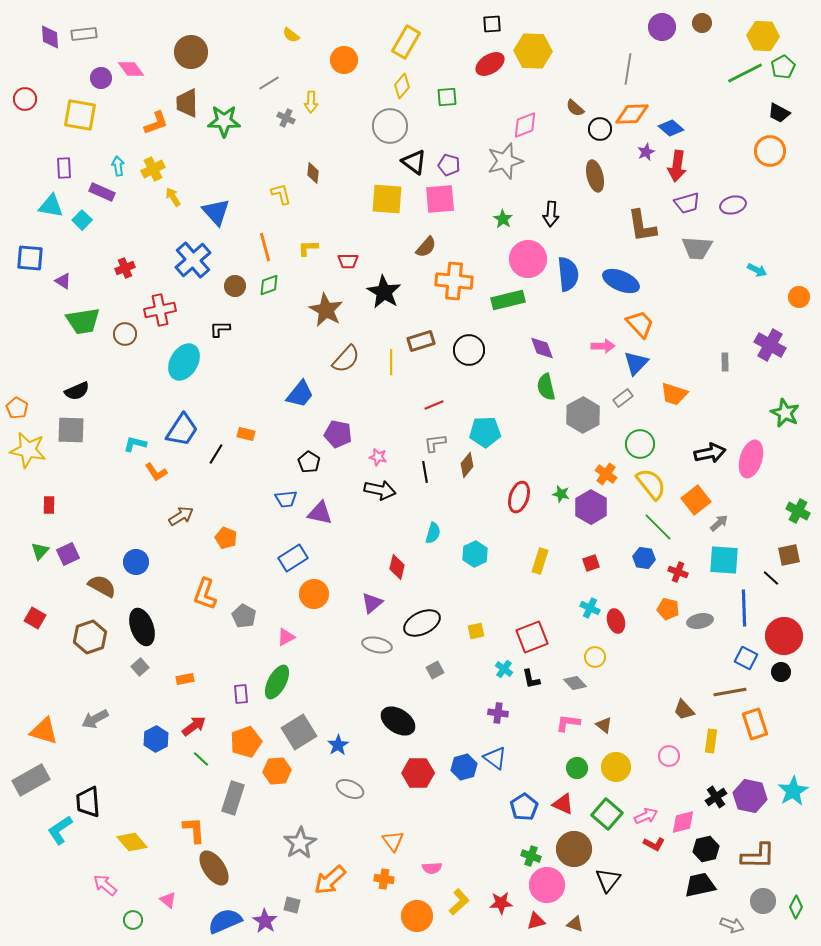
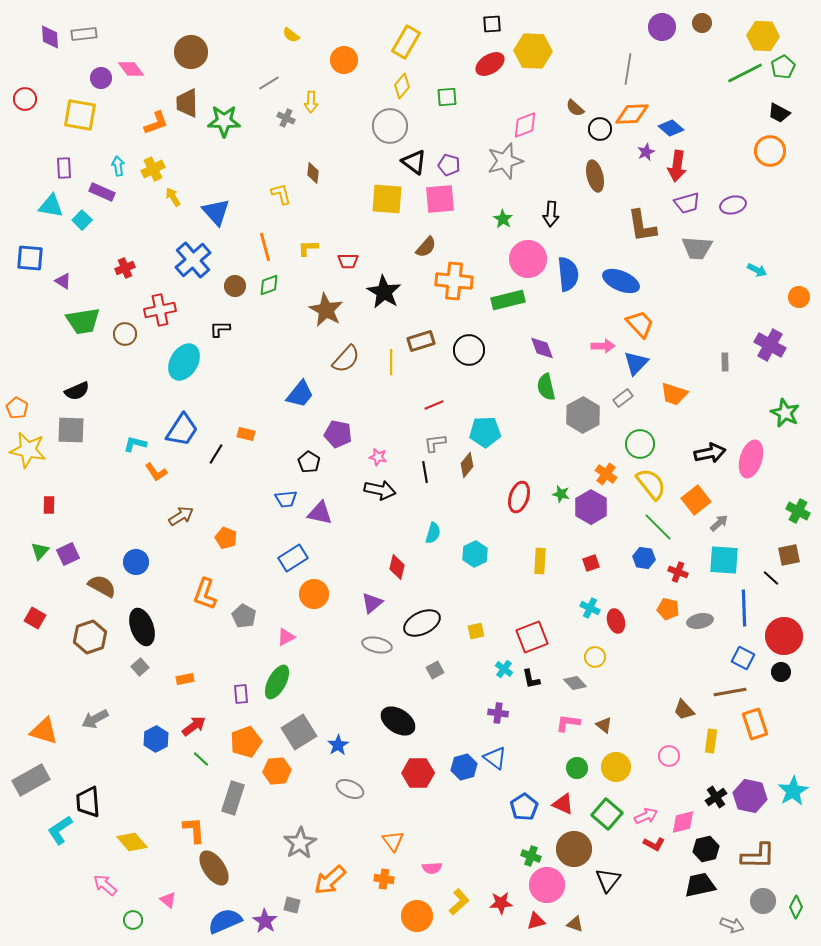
yellow rectangle at (540, 561): rotated 15 degrees counterclockwise
blue square at (746, 658): moved 3 px left
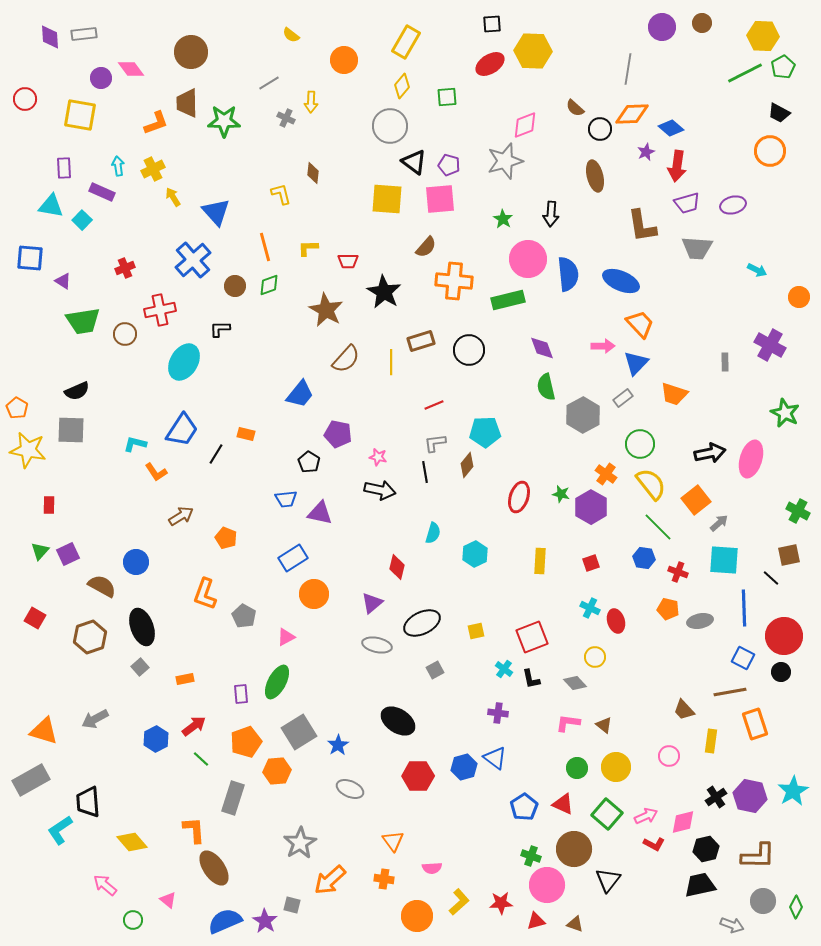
red hexagon at (418, 773): moved 3 px down
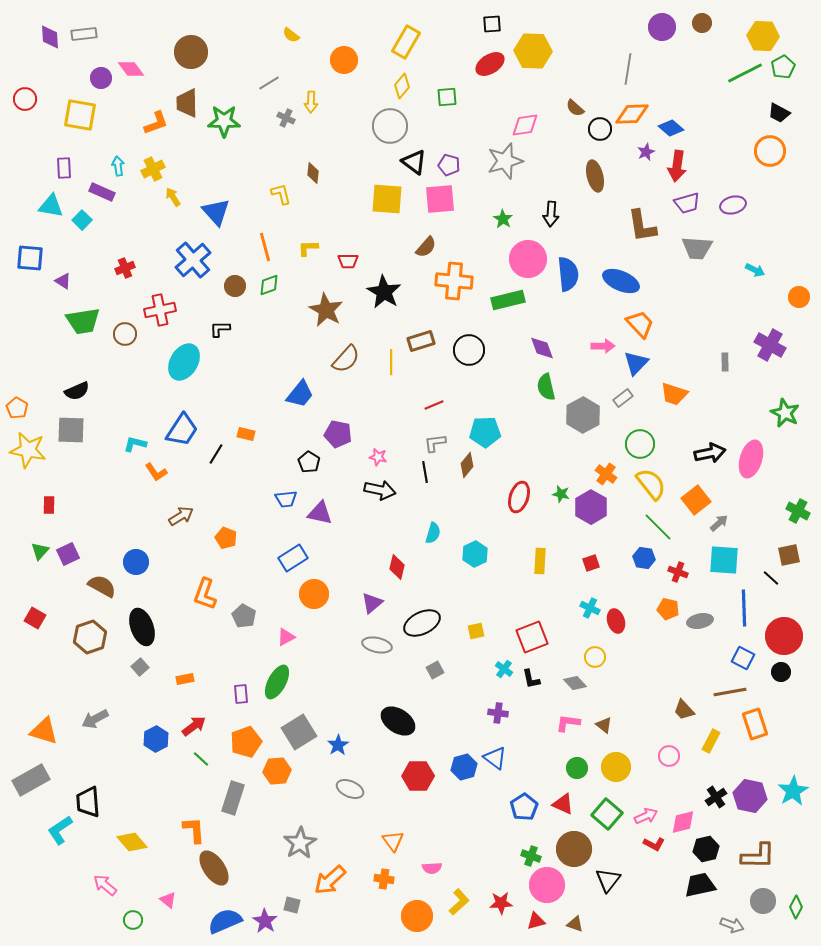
pink diamond at (525, 125): rotated 12 degrees clockwise
cyan arrow at (757, 270): moved 2 px left
yellow rectangle at (711, 741): rotated 20 degrees clockwise
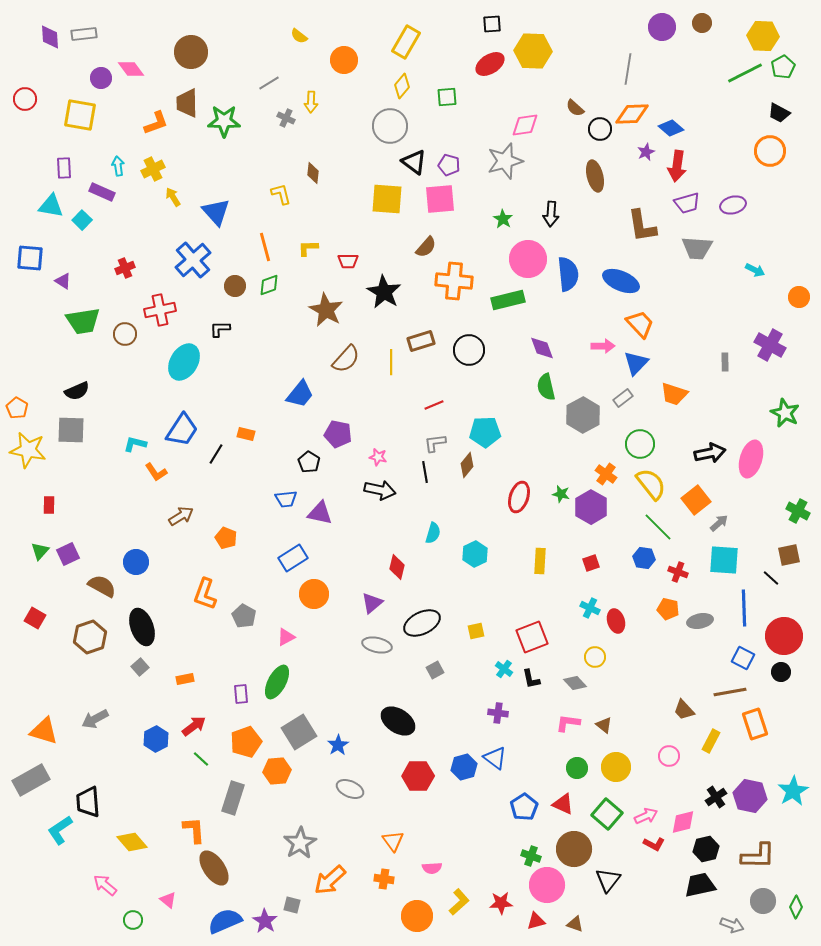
yellow semicircle at (291, 35): moved 8 px right, 1 px down
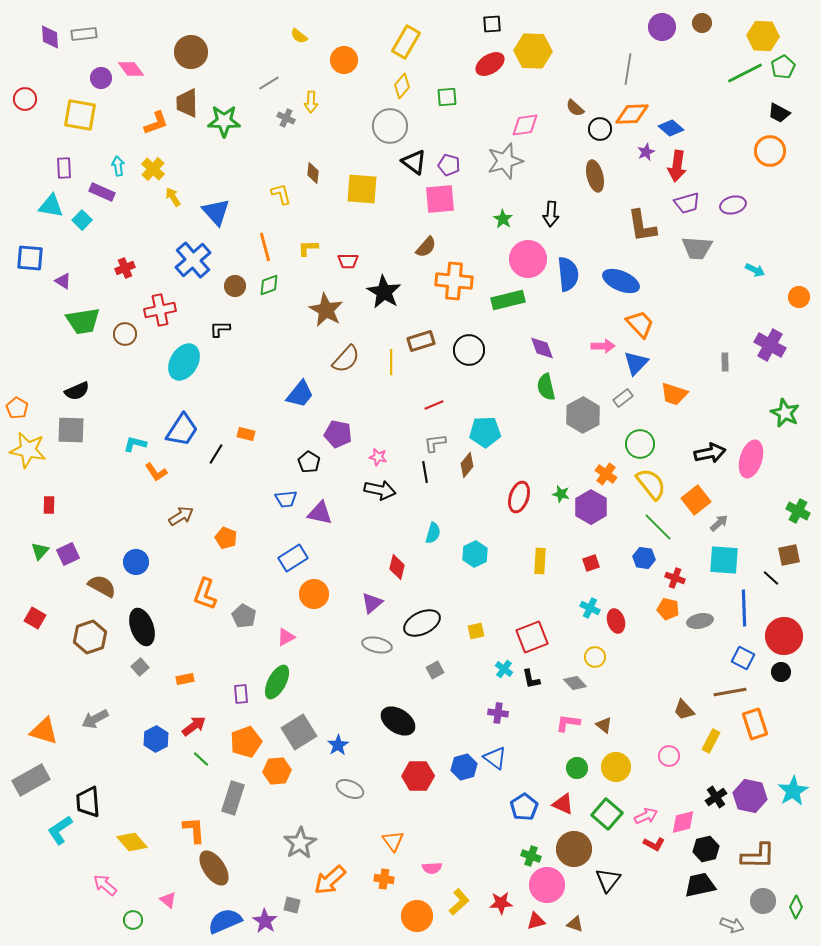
yellow cross at (153, 169): rotated 20 degrees counterclockwise
yellow square at (387, 199): moved 25 px left, 10 px up
red cross at (678, 572): moved 3 px left, 6 px down
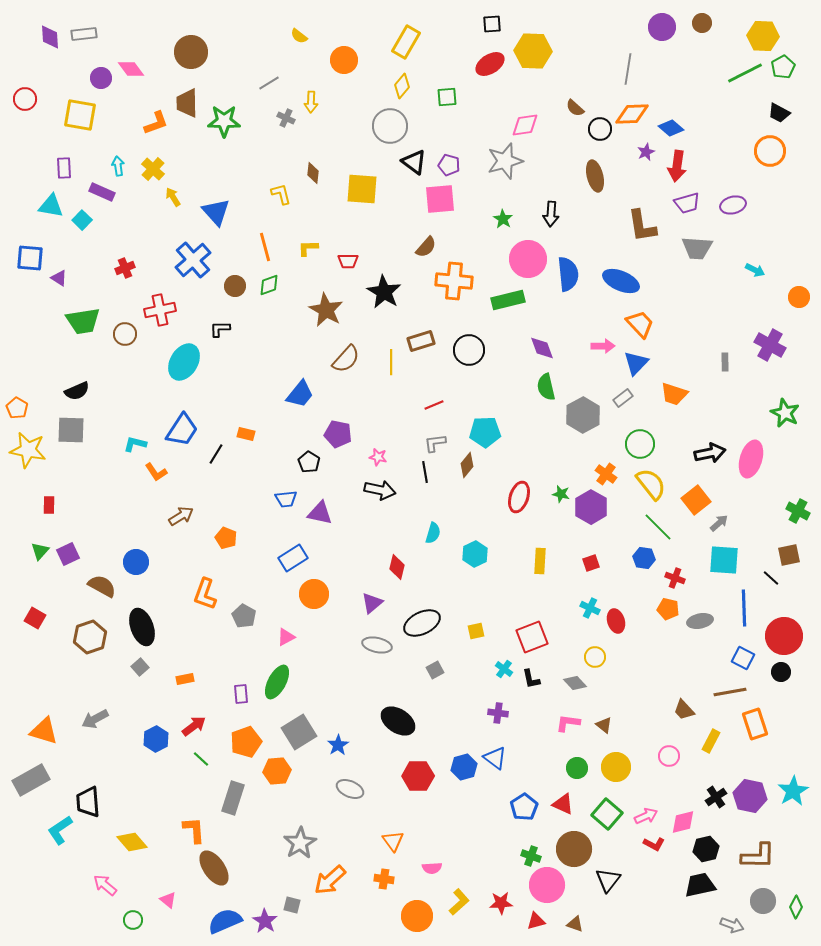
purple triangle at (63, 281): moved 4 px left, 3 px up
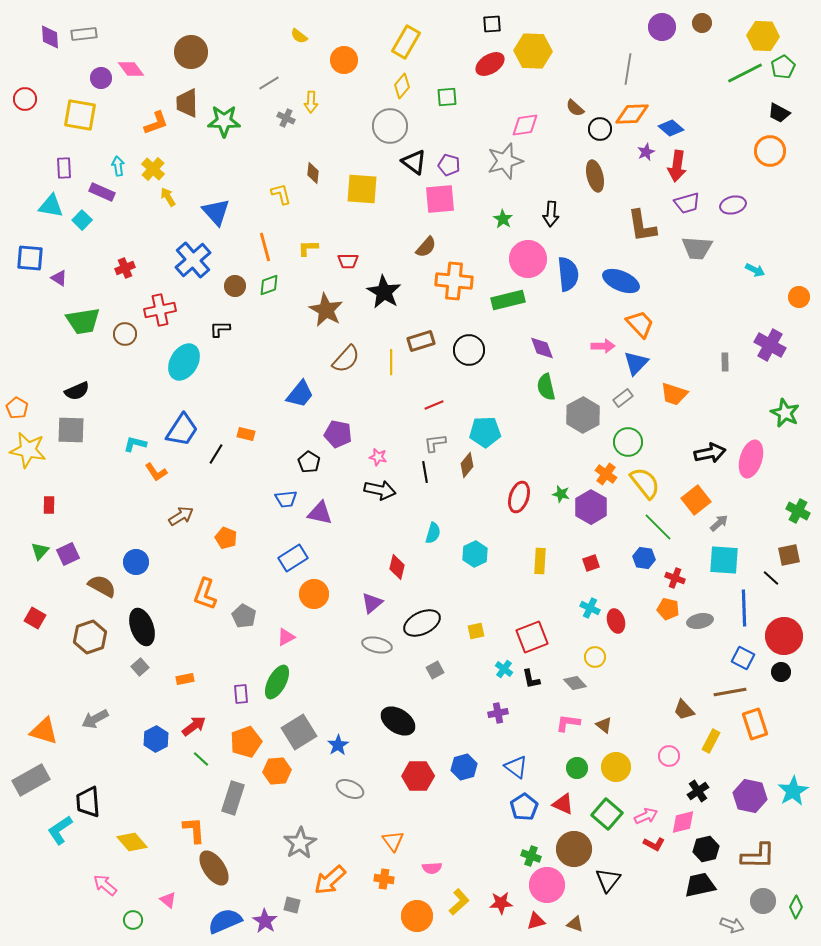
yellow arrow at (173, 197): moved 5 px left
green circle at (640, 444): moved 12 px left, 2 px up
yellow semicircle at (651, 484): moved 6 px left, 1 px up
purple cross at (498, 713): rotated 18 degrees counterclockwise
blue triangle at (495, 758): moved 21 px right, 9 px down
black cross at (716, 797): moved 18 px left, 6 px up
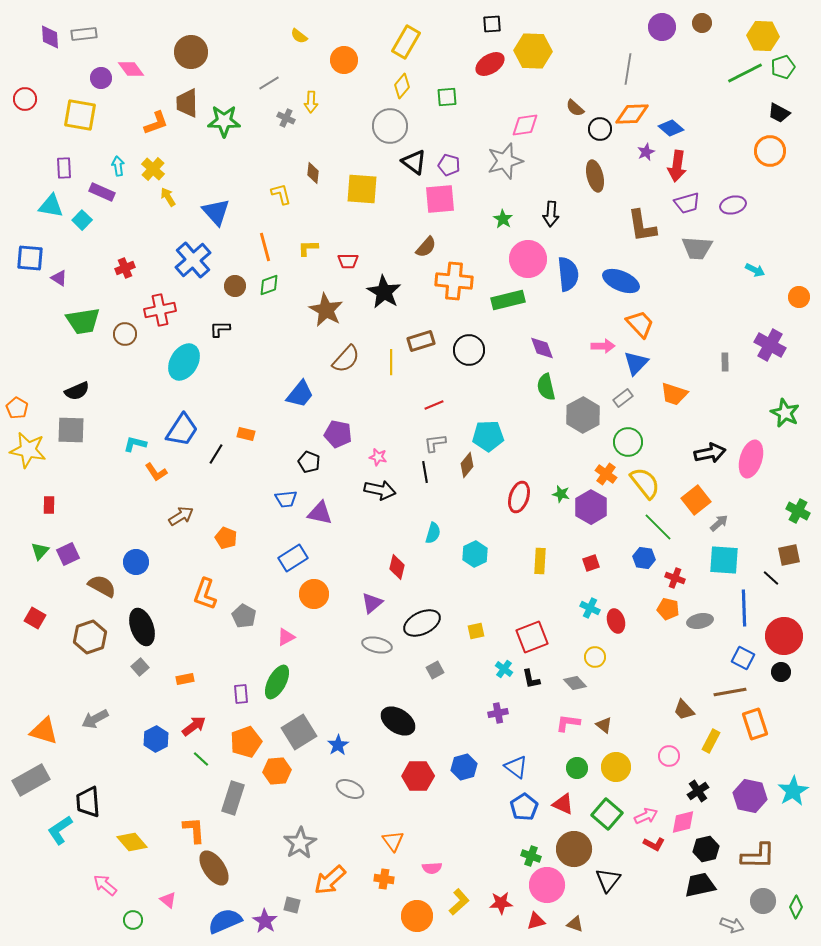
green pentagon at (783, 67): rotated 10 degrees clockwise
cyan pentagon at (485, 432): moved 3 px right, 4 px down
black pentagon at (309, 462): rotated 10 degrees counterclockwise
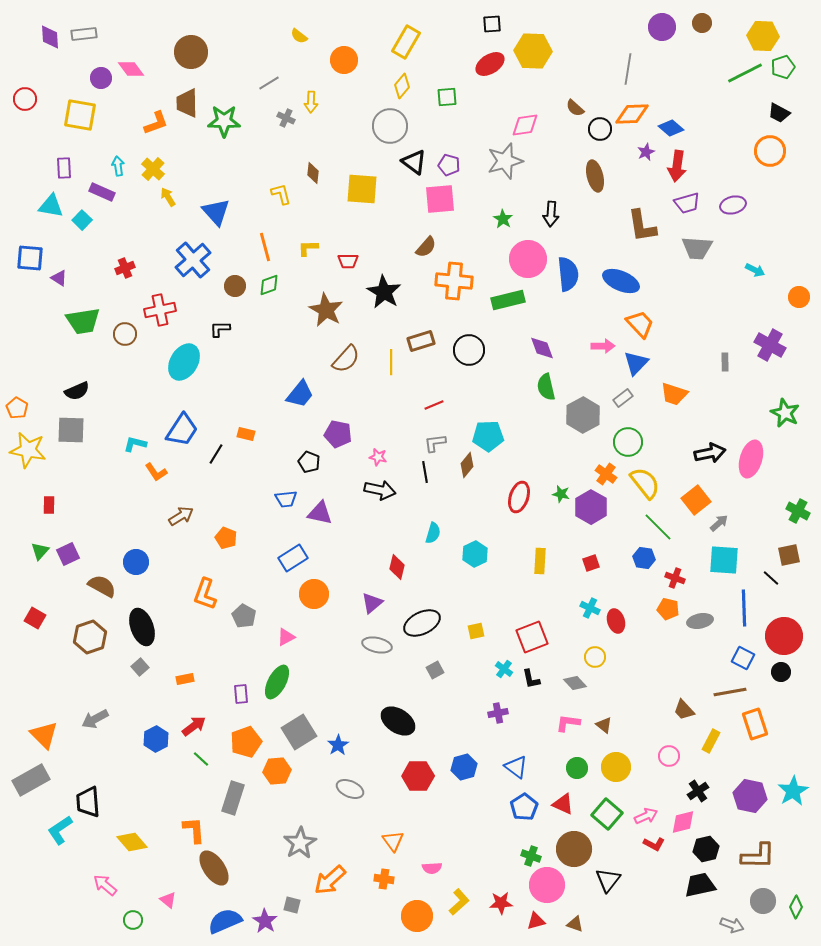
orange triangle at (44, 731): moved 4 px down; rotated 28 degrees clockwise
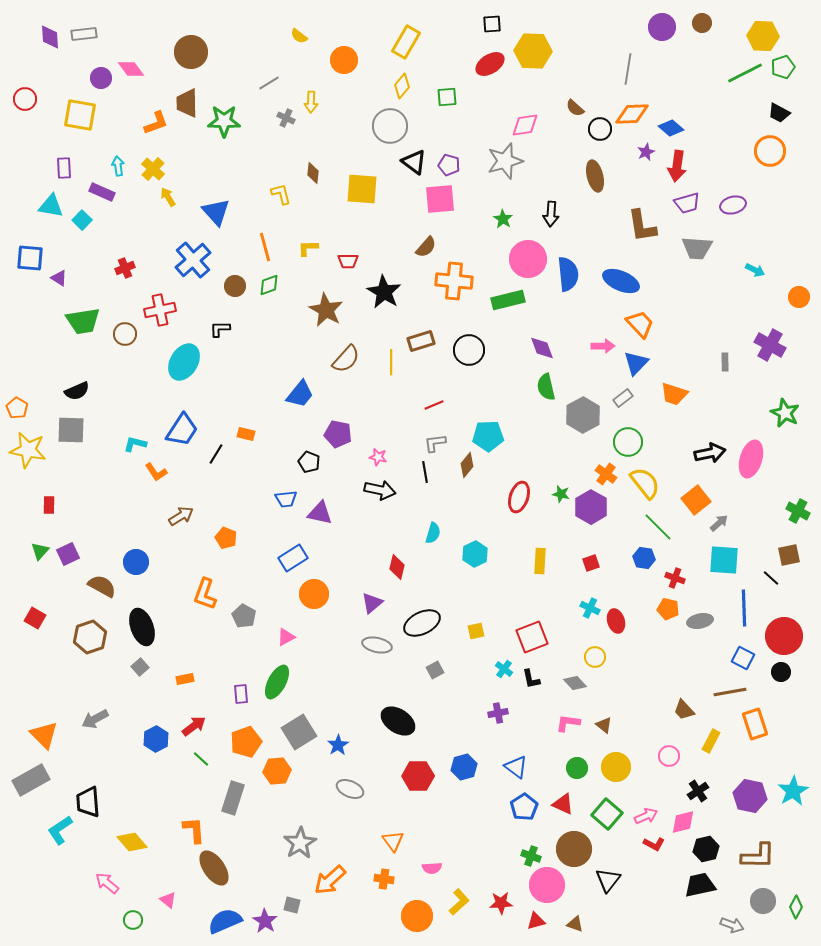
pink arrow at (105, 885): moved 2 px right, 2 px up
